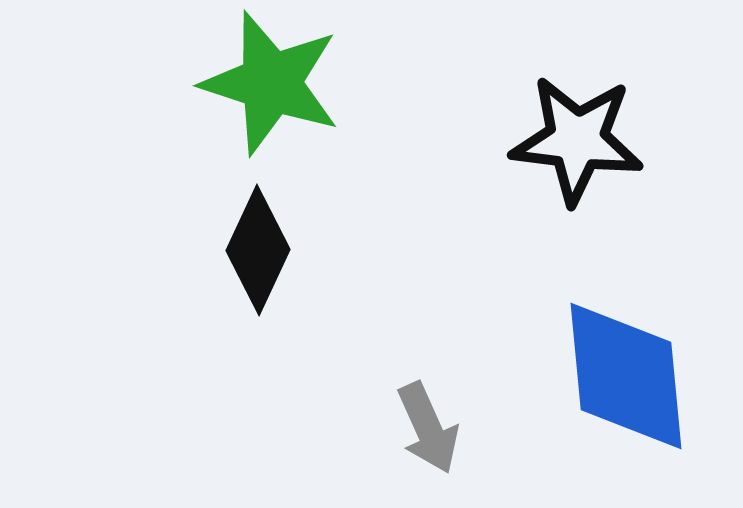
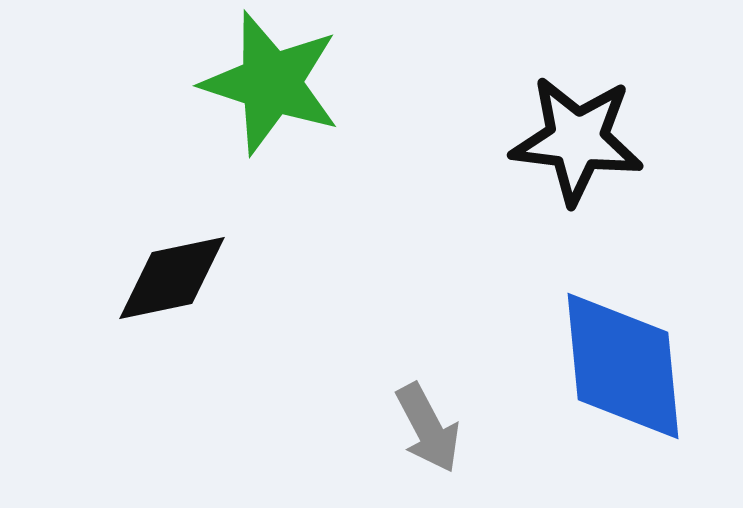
black diamond: moved 86 px left, 28 px down; rotated 53 degrees clockwise
blue diamond: moved 3 px left, 10 px up
gray arrow: rotated 4 degrees counterclockwise
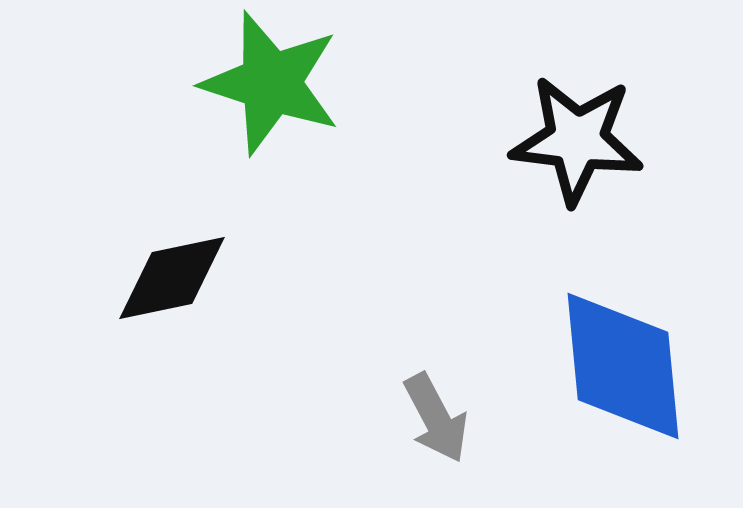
gray arrow: moved 8 px right, 10 px up
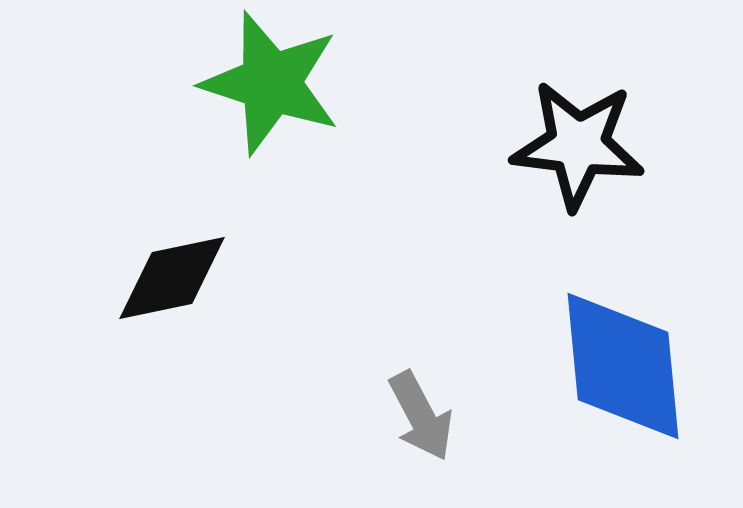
black star: moved 1 px right, 5 px down
gray arrow: moved 15 px left, 2 px up
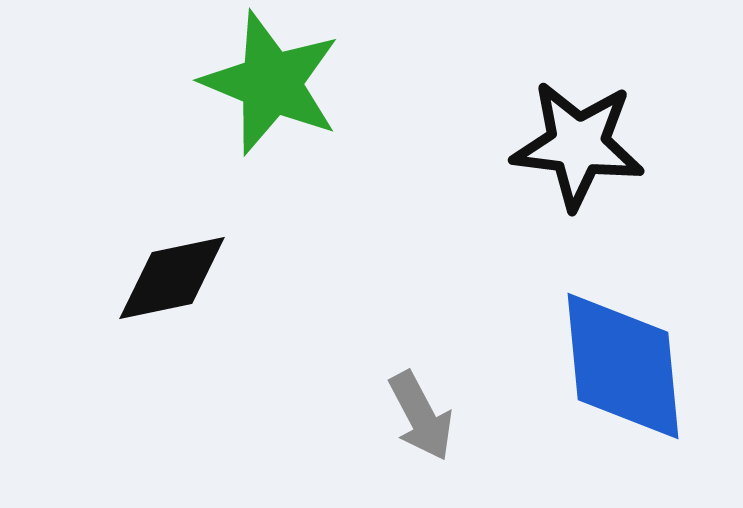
green star: rotated 4 degrees clockwise
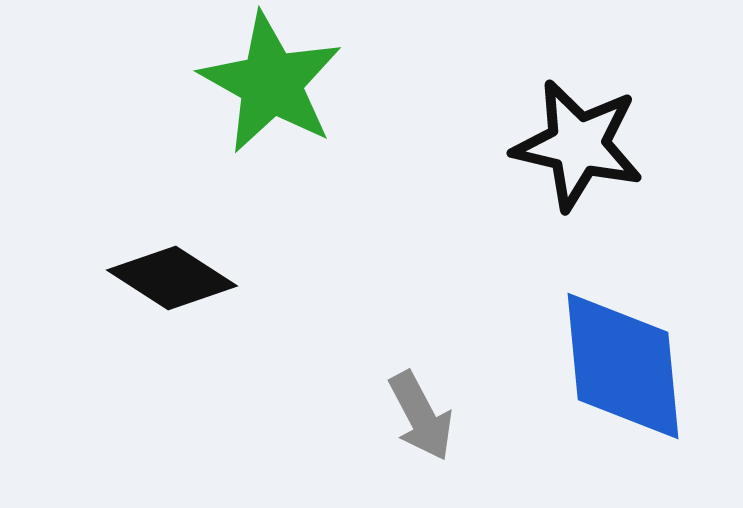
green star: rotated 7 degrees clockwise
black star: rotated 6 degrees clockwise
black diamond: rotated 45 degrees clockwise
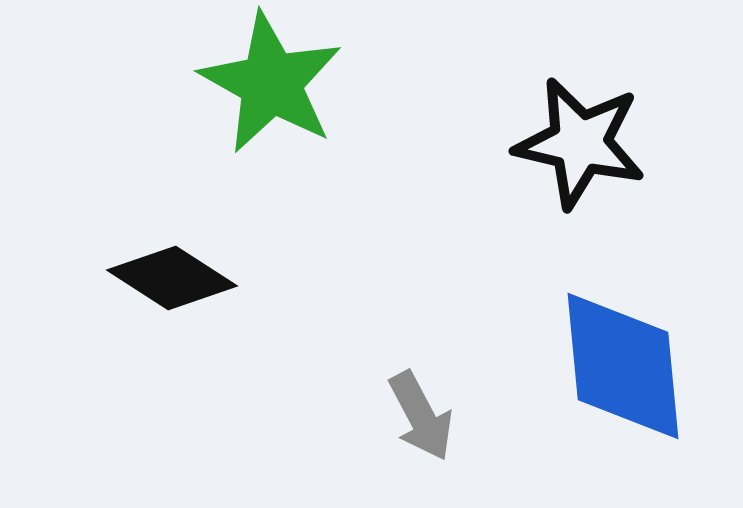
black star: moved 2 px right, 2 px up
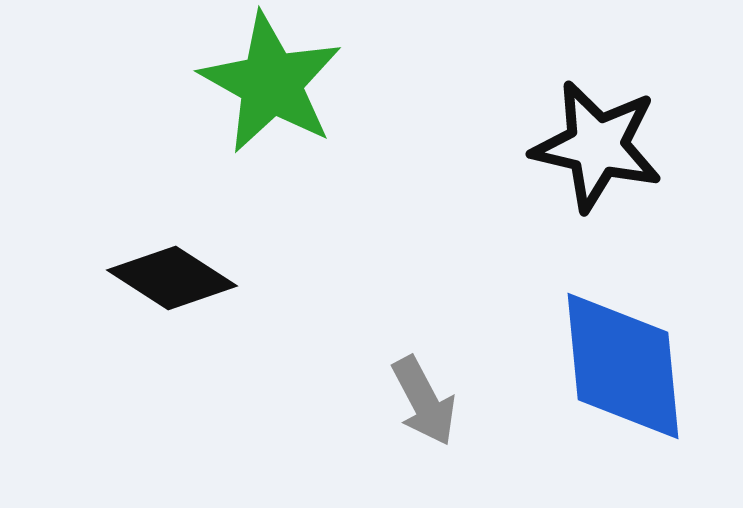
black star: moved 17 px right, 3 px down
gray arrow: moved 3 px right, 15 px up
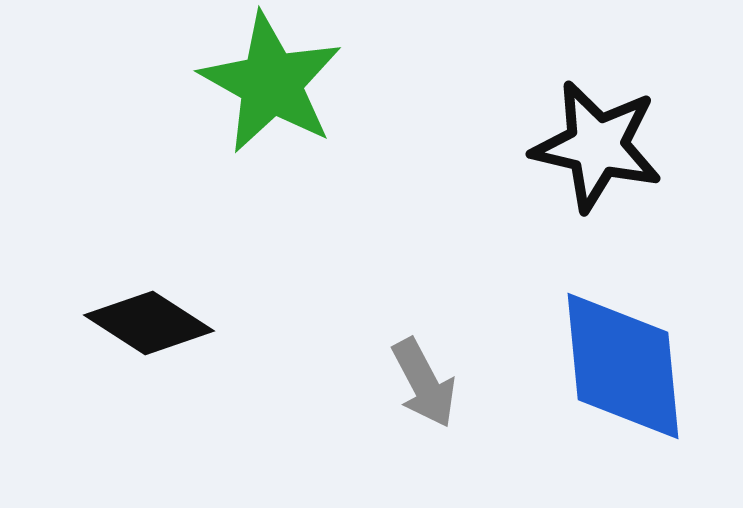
black diamond: moved 23 px left, 45 px down
gray arrow: moved 18 px up
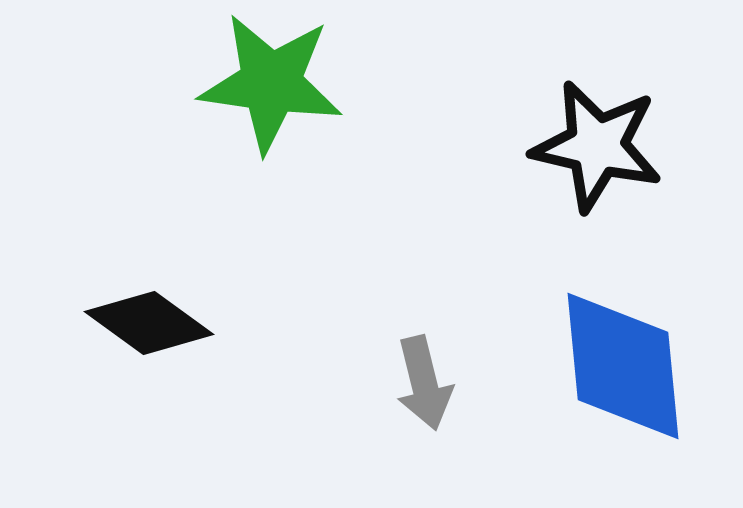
green star: rotated 21 degrees counterclockwise
black diamond: rotated 3 degrees clockwise
gray arrow: rotated 14 degrees clockwise
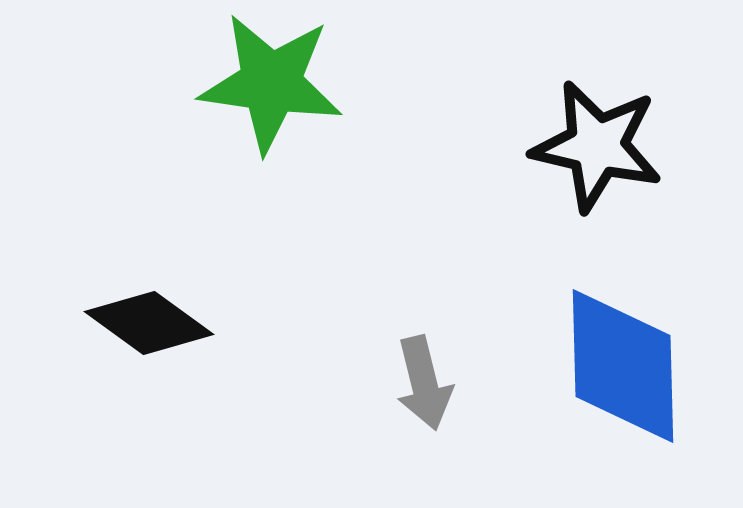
blue diamond: rotated 4 degrees clockwise
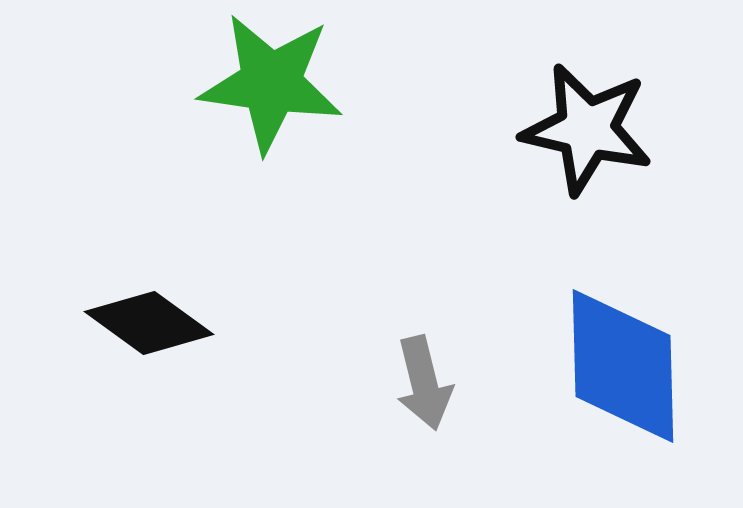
black star: moved 10 px left, 17 px up
